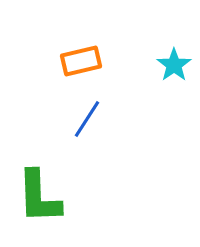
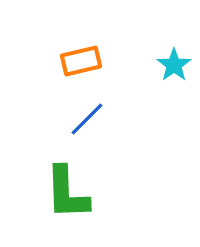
blue line: rotated 12 degrees clockwise
green L-shape: moved 28 px right, 4 px up
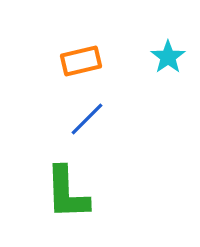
cyan star: moved 6 px left, 8 px up
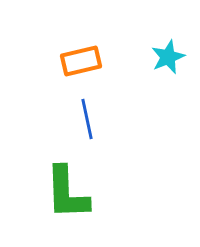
cyan star: rotated 12 degrees clockwise
blue line: rotated 57 degrees counterclockwise
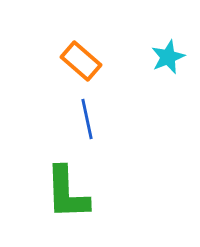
orange rectangle: rotated 54 degrees clockwise
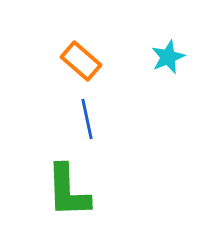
green L-shape: moved 1 px right, 2 px up
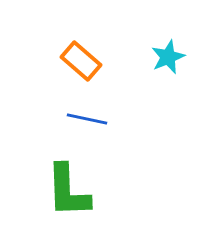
blue line: rotated 66 degrees counterclockwise
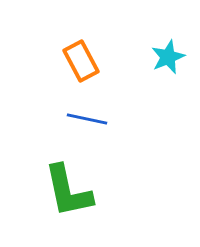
orange rectangle: rotated 21 degrees clockwise
green L-shape: rotated 10 degrees counterclockwise
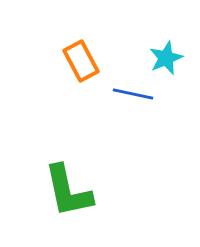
cyan star: moved 2 px left, 1 px down
blue line: moved 46 px right, 25 px up
